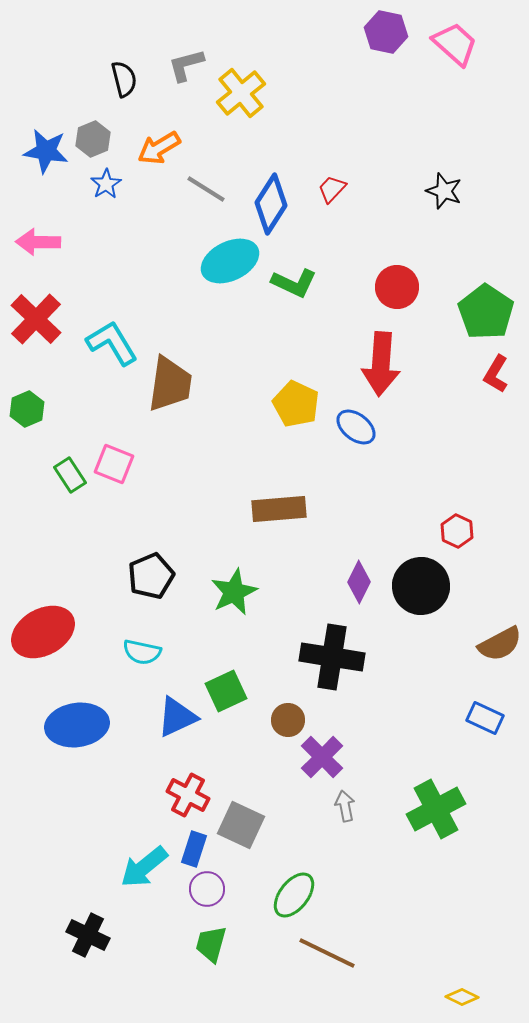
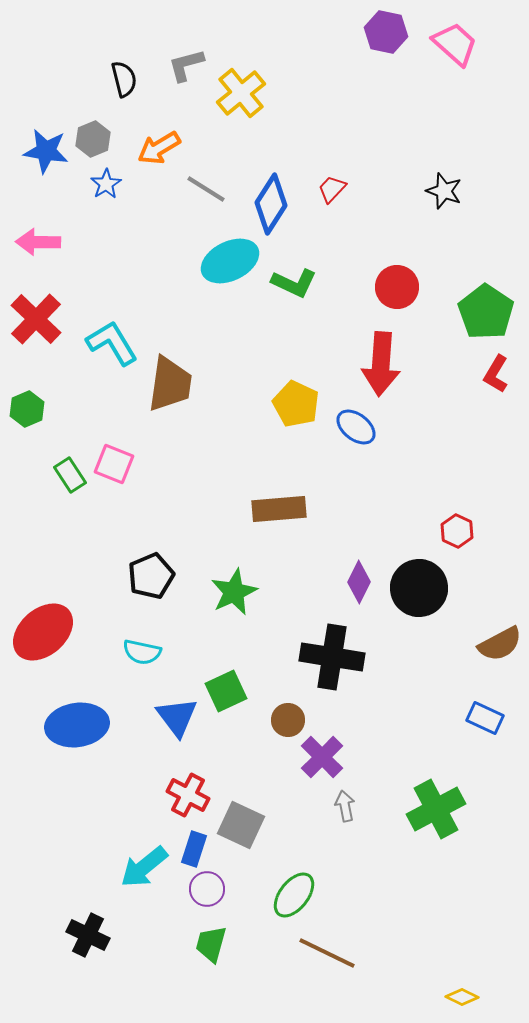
black circle at (421, 586): moved 2 px left, 2 px down
red ellipse at (43, 632): rotated 12 degrees counterclockwise
blue triangle at (177, 717): rotated 42 degrees counterclockwise
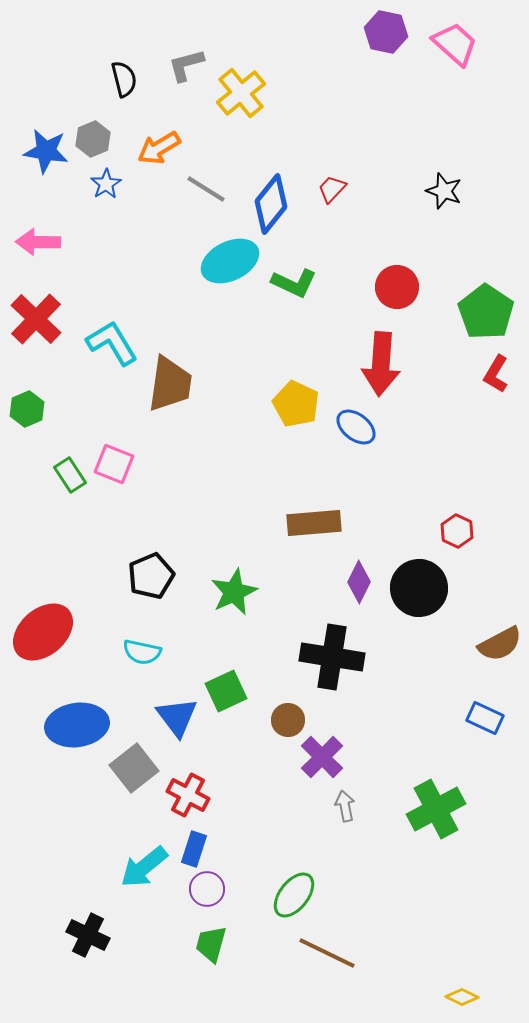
blue diamond at (271, 204): rotated 6 degrees clockwise
brown rectangle at (279, 509): moved 35 px right, 14 px down
gray square at (241, 825): moved 107 px left, 57 px up; rotated 27 degrees clockwise
